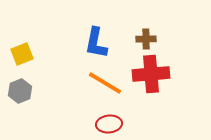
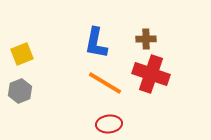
red cross: rotated 24 degrees clockwise
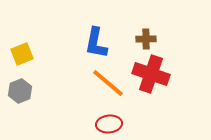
orange line: moved 3 px right; rotated 9 degrees clockwise
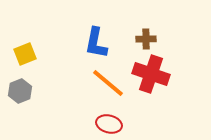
yellow square: moved 3 px right
red ellipse: rotated 20 degrees clockwise
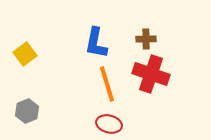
yellow square: rotated 15 degrees counterclockwise
orange line: moved 1 px left, 1 px down; rotated 33 degrees clockwise
gray hexagon: moved 7 px right, 20 px down
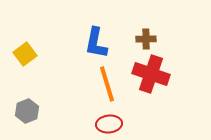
red ellipse: rotated 20 degrees counterclockwise
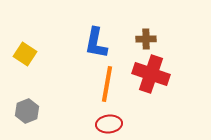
yellow square: rotated 20 degrees counterclockwise
orange line: rotated 27 degrees clockwise
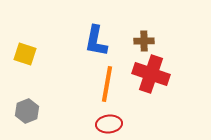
brown cross: moved 2 px left, 2 px down
blue L-shape: moved 2 px up
yellow square: rotated 15 degrees counterclockwise
